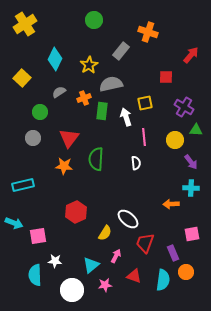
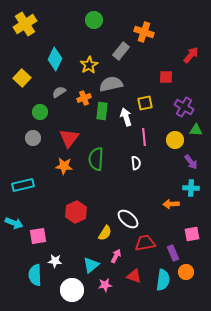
orange cross at (148, 32): moved 4 px left
red trapezoid at (145, 243): rotated 60 degrees clockwise
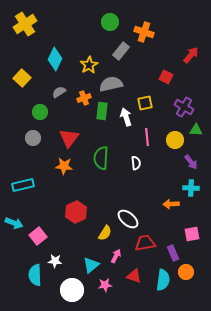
green circle at (94, 20): moved 16 px right, 2 px down
red square at (166, 77): rotated 24 degrees clockwise
pink line at (144, 137): moved 3 px right
green semicircle at (96, 159): moved 5 px right, 1 px up
pink square at (38, 236): rotated 30 degrees counterclockwise
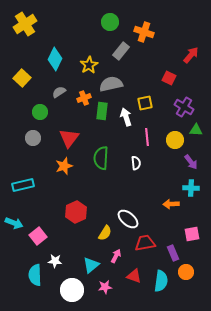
red square at (166, 77): moved 3 px right, 1 px down
orange star at (64, 166): rotated 24 degrees counterclockwise
cyan semicircle at (163, 280): moved 2 px left, 1 px down
pink star at (105, 285): moved 2 px down
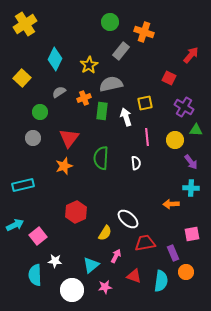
cyan arrow at (14, 223): moved 1 px right, 2 px down; rotated 48 degrees counterclockwise
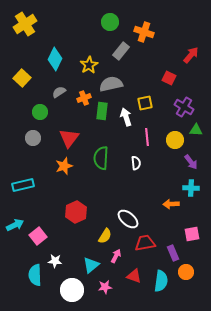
yellow semicircle at (105, 233): moved 3 px down
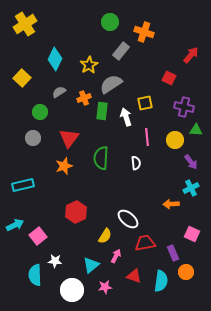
gray semicircle at (111, 84): rotated 20 degrees counterclockwise
purple cross at (184, 107): rotated 18 degrees counterclockwise
cyan cross at (191, 188): rotated 28 degrees counterclockwise
pink square at (192, 234): rotated 35 degrees clockwise
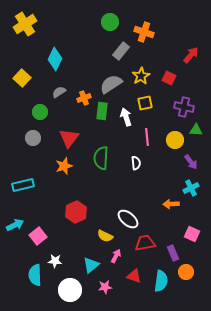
yellow star at (89, 65): moved 52 px right, 11 px down
yellow semicircle at (105, 236): rotated 84 degrees clockwise
white circle at (72, 290): moved 2 px left
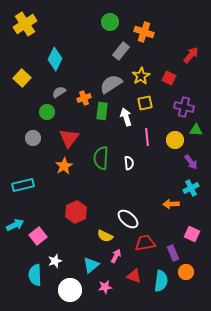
green circle at (40, 112): moved 7 px right
white semicircle at (136, 163): moved 7 px left
orange star at (64, 166): rotated 12 degrees counterclockwise
white star at (55, 261): rotated 24 degrees counterclockwise
